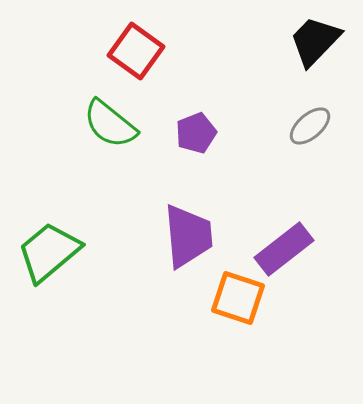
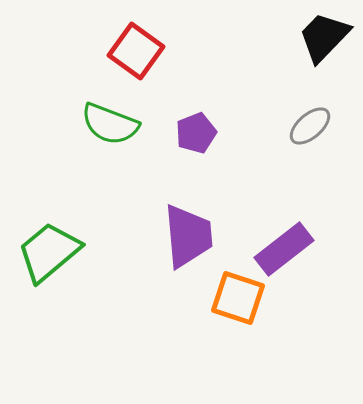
black trapezoid: moved 9 px right, 4 px up
green semicircle: rotated 18 degrees counterclockwise
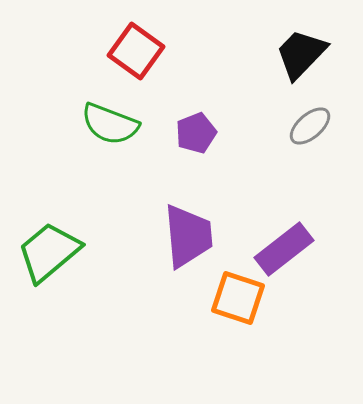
black trapezoid: moved 23 px left, 17 px down
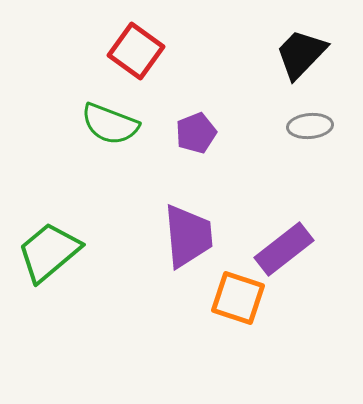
gray ellipse: rotated 36 degrees clockwise
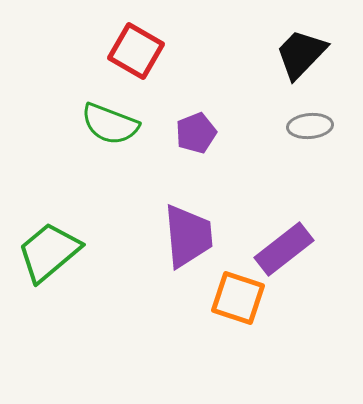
red square: rotated 6 degrees counterclockwise
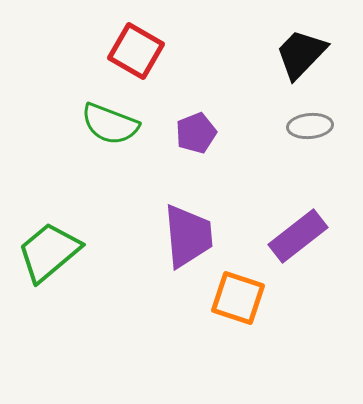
purple rectangle: moved 14 px right, 13 px up
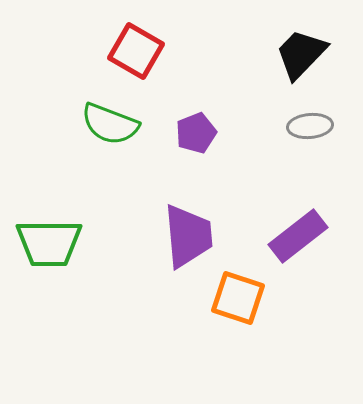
green trapezoid: moved 9 px up; rotated 140 degrees counterclockwise
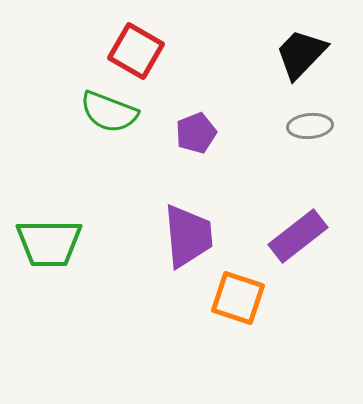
green semicircle: moved 1 px left, 12 px up
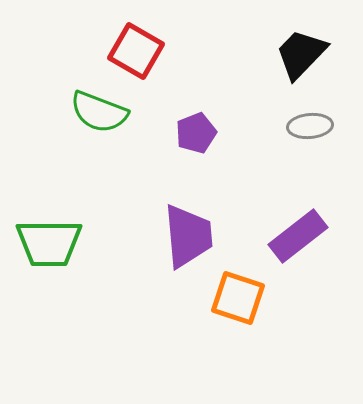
green semicircle: moved 10 px left
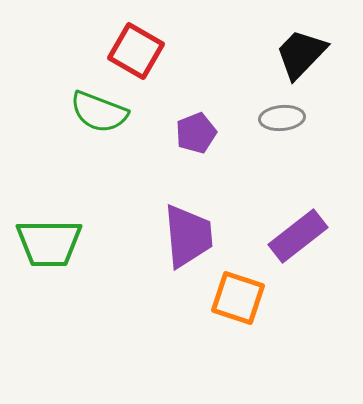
gray ellipse: moved 28 px left, 8 px up
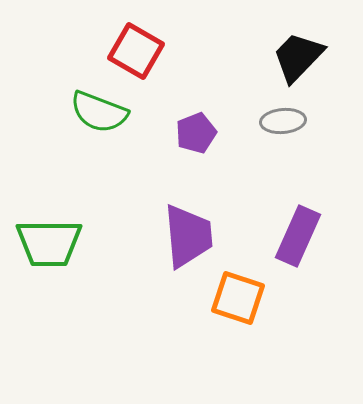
black trapezoid: moved 3 px left, 3 px down
gray ellipse: moved 1 px right, 3 px down
purple rectangle: rotated 28 degrees counterclockwise
